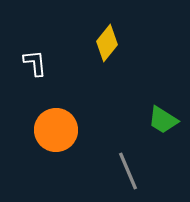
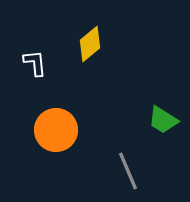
yellow diamond: moved 17 px left, 1 px down; rotated 12 degrees clockwise
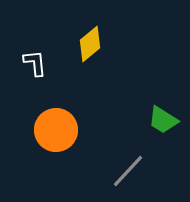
gray line: rotated 66 degrees clockwise
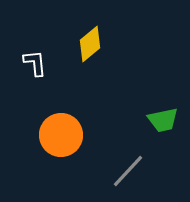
green trapezoid: rotated 44 degrees counterclockwise
orange circle: moved 5 px right, 5 px down
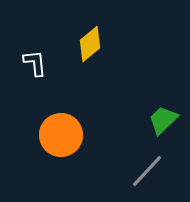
green trapezoid: rotated 148 degrees clockwise
gray line: moved 19 px right
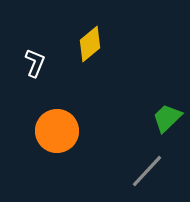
white L-shape: rotated 28 degrees clockwise
green trapezoid: moved 4 px right, 2 px up
orange circle: moved 4 px left, 4 px up
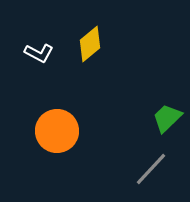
white L-shape: moved 4 px right, 10 px up; rotated 96 degrees clockwise
gray line: moved 4 px right, 2 px up
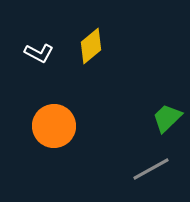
yellow diamond: moved 1 px right, 2 px down
orange circle: moved 3 px left, 5 px up
gray line: rotated 18 degrees clockwise
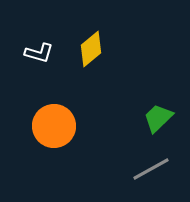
yellow diamond: moved 3 px down
white L-shape: rotated 12 degrees counterclockwise
green trapezoid: moved 9 px left
